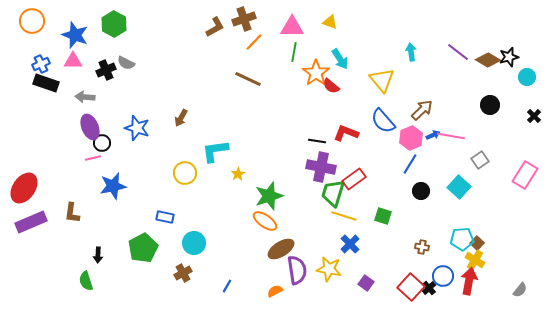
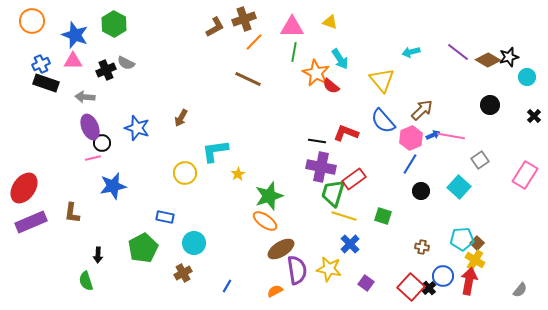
cyan arrow at (411, 52): rotated 96 degrees counterclockwise
orange star at (316, 73): rotated 8 degrees counterclockwise
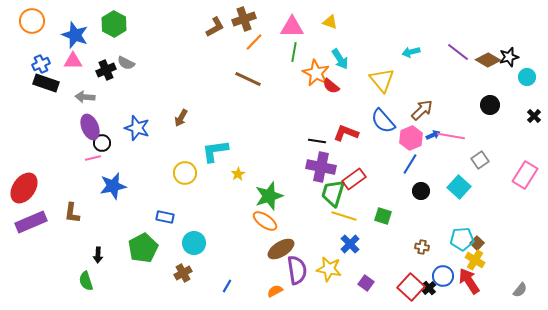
red arrow at (469, 281): rotated 44 degrees counterclockwise
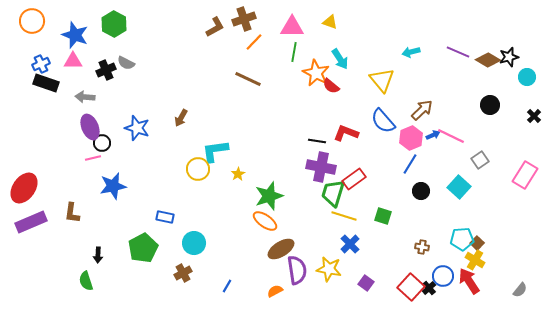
purple line at (458, 52): rotated 15 degrees counterclockwise
pink line at (451, 136): rotated 16 degrees clockwise
yellow circle at (185, 173): moved 13 px right, 4 px up
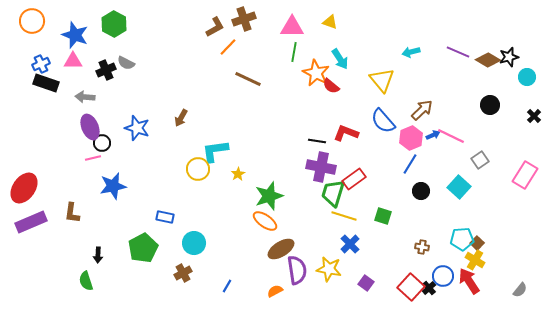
orange line at (254, 42): moved 26 px left, 5 px down
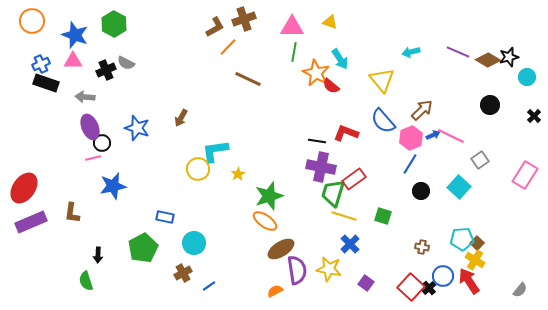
blue line at (227, 286): moved 18 px left; rotated 24 degrees clockwise
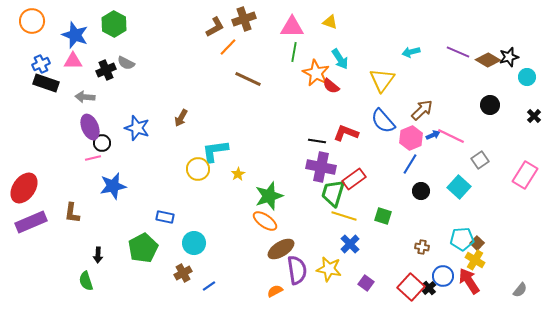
yellow triangle at (382, 80): rotated 16 degrees clockwise
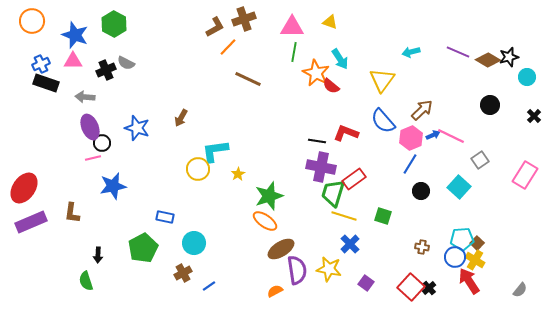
blue circle at (443, 276): moved 12 px right, 19 px up
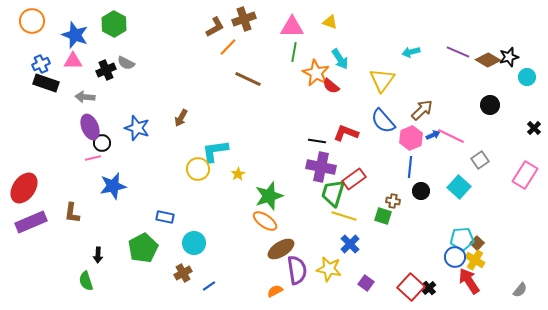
black cross at (534, 116): moved 12 px down
blue line at (410, 164): moved 3 px down; rotated 25 degrees counterclockwise
brown cross at (422, 247): moved 29 px left, 46 px up
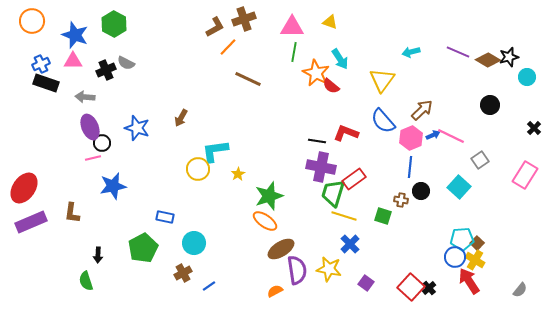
brown cross at (393, 201): moved 8 px right, 1 px up
